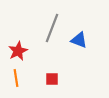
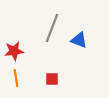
red star: moved 4 px left; rotated 18 degrees clockwise
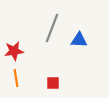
blue triangle: rotated 18 degrees counterclockwise
red square: moved 1 px right, 4 px down
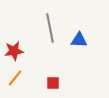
gray line: moved 2 px left; rotated 32 degrees counterclockwise
orange line: moved 1 px left; rotated 48 degrees clockwise
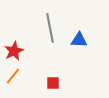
red star: rotated 18 degrees counterclockwise
orange line: moved 2 px left, 2 px up
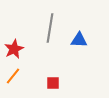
gray line: rotated 20 degrees clockwise
red star: moved 2 px up
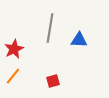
red square: moved 2 px up; rotated 16 degrees counterclockwise
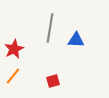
blue triangle: moved 3 px left
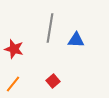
red star: rotated 30 degrees counterclockwise
orange line: moved 8 px down
red square: rotated 24 degrees counterclockwise
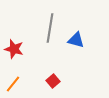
blue triangle: rotated 12 degrees clockwise
